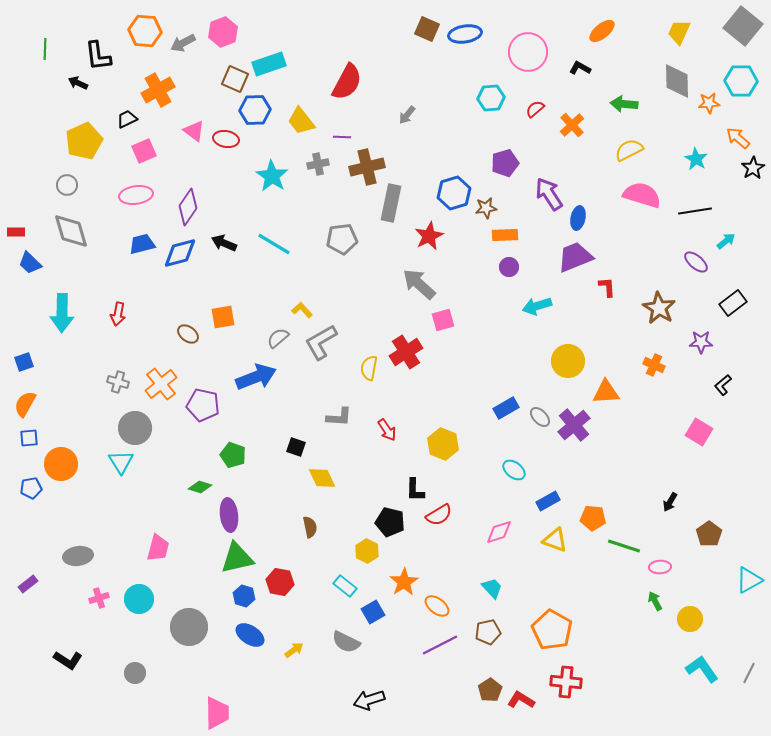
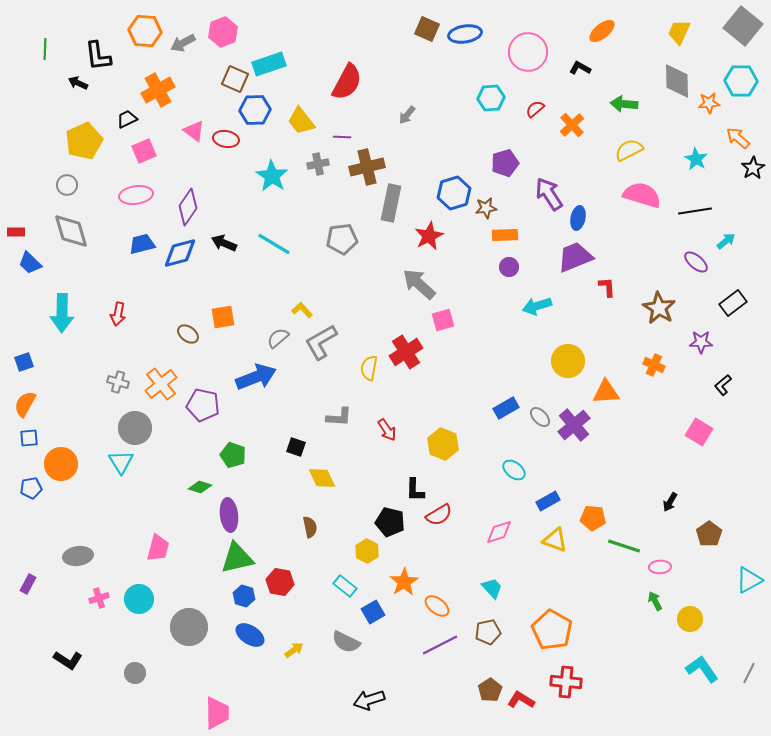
purple rectangle at (28, 584): rotated 24 degrees counterclockwise
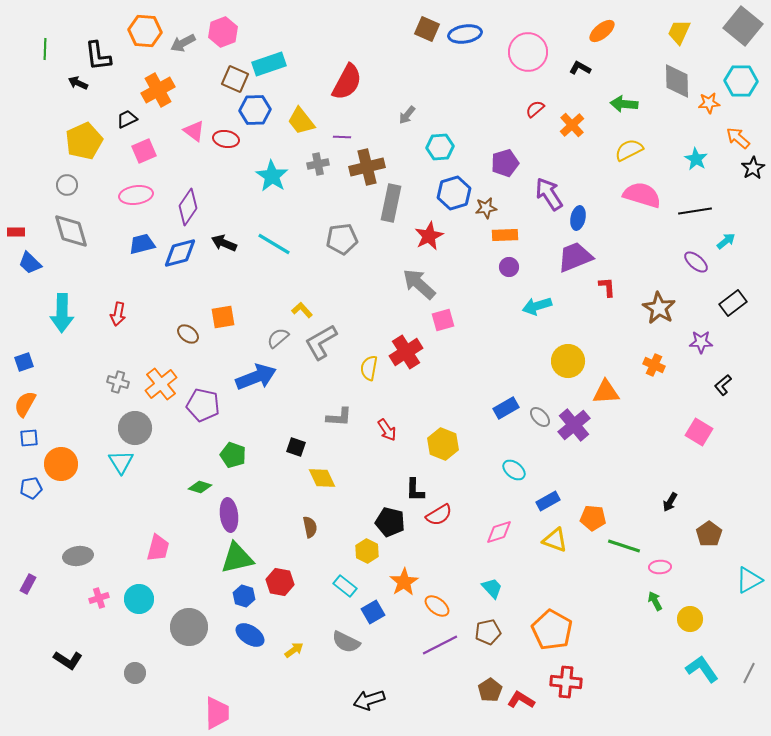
cyan hexagon at (491, 98): moved 51 px left, 49 px down
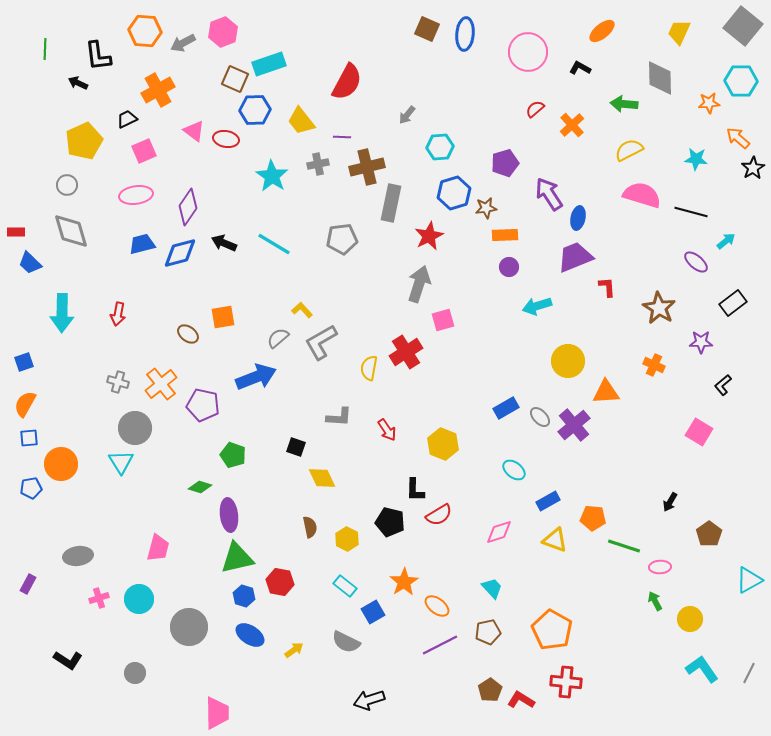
blue ellipse at (465, 34): rotated 76 degrees counterclockwise
gray diamond at (677, 81): moved 17 px left, 3 px up
cyan star at (696, 159): rotated 25 degrees counterclockwise
black line at (695, 211): moved 4 px left, 1 px down; rotated 24 degrees clockwise
gray arrow at (419, 284): rotated 66 degrees clockwise
yellow hexagon at (367, 551): moved 20 px left, 12 px up
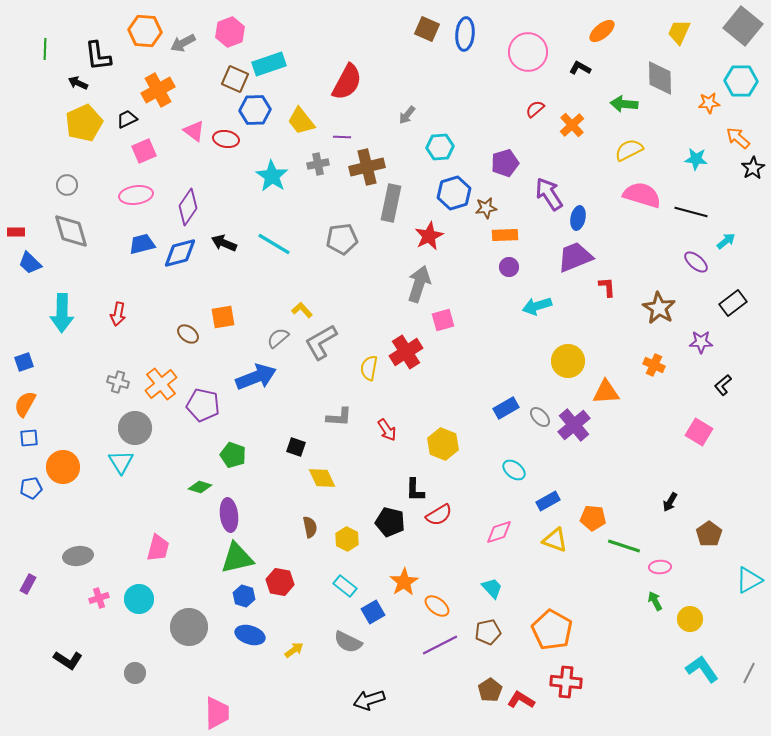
pink hexagon at (223, 32): moved 7 px right
yellow pentagon at (84, 141): moved 18 px up
orange circle at (61, 464): moved 2 px right, 3 px down
blue ellipse at (250, 635): rotated 16 degrees counterclockwise
gray semicircle at (346, 642): moved 2 px right
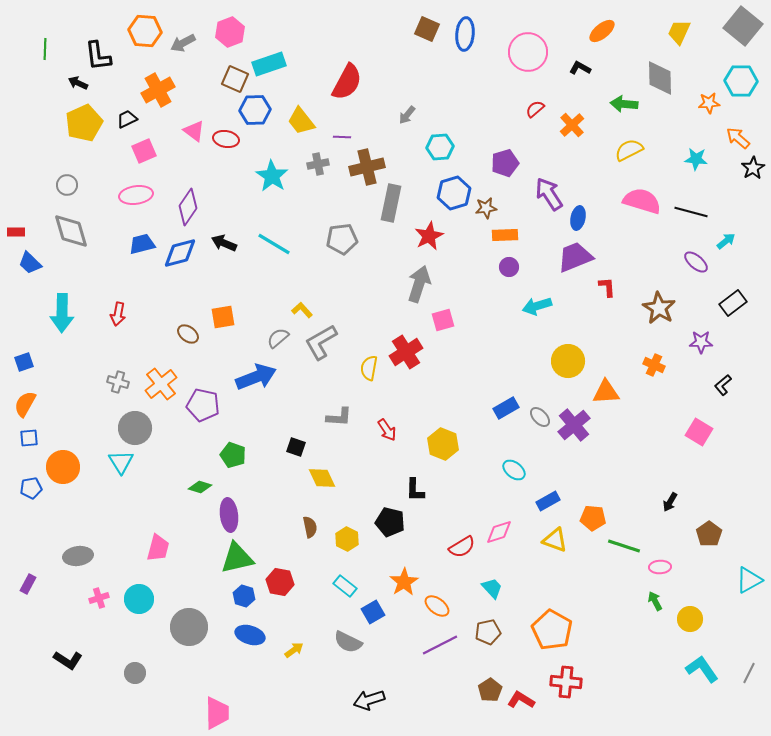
pink semicircle at (642, 195): moved 6 px down
red semicircle at (439, 515): moved 23 px right, 32 px down
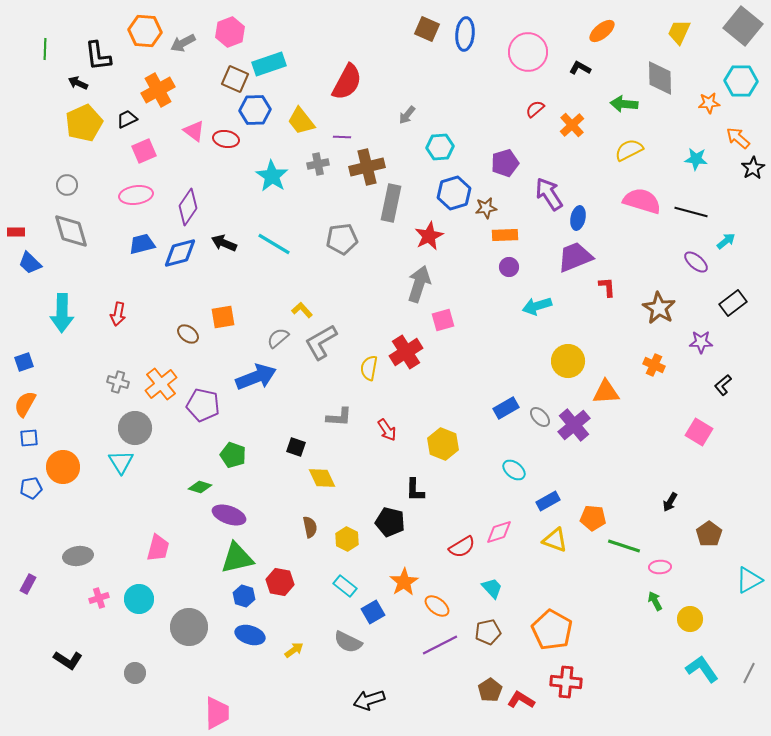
purple ellipse at (229, 515): rotated 64 degrees counterclockwise
